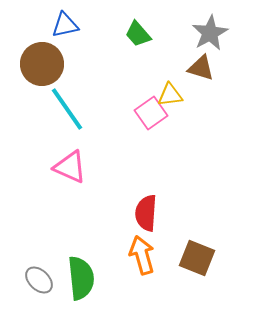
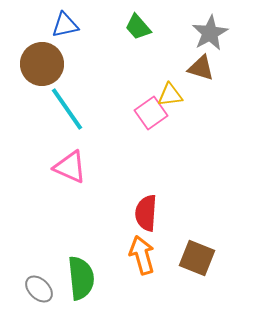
green trapezoid: moved 7 px up
gray ellipse: moved 9 px down
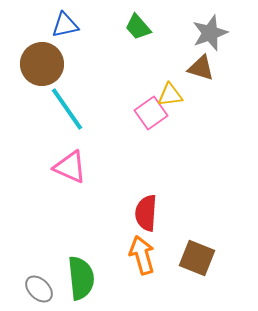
gray star: rotated 9 degrees clockwise
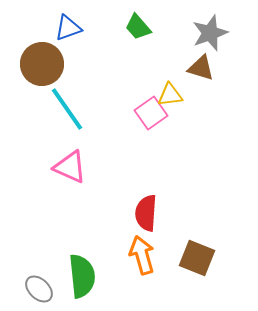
blue triangle: moved 3 px right, 3 px down; rotated 8 degrees counterclockwise
green semicircle: moved 1 px right, 2 px up
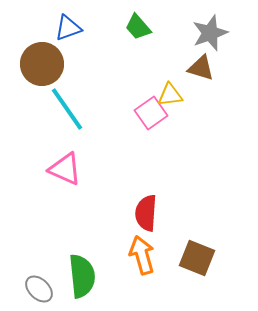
pink triangle: moved 5 px left, 2 px down
